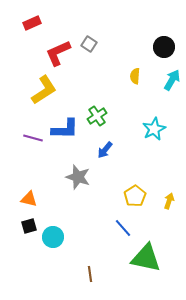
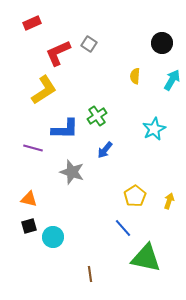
black circle: moved 2 px left, 4 px up
purple line: moved 10 px down
gray star: moved 6 px left, 5 px up
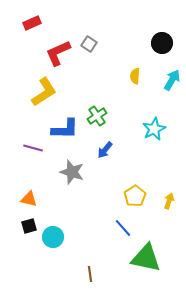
yellow L-shape: moved 2 px down
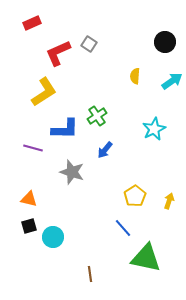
black circle: moved 3 px right, 1 px up
cyan arrow: moved 1 px down; rotated 25 degrees clockwise
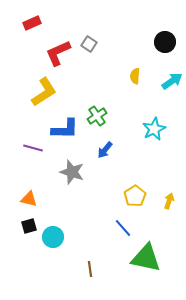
brown line: moved 5 px up
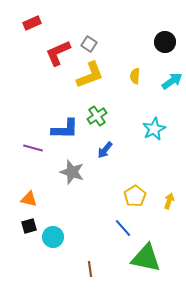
yellow L-shape: moved 46 px right, 17 px up; rotated 12 degrees clockwise
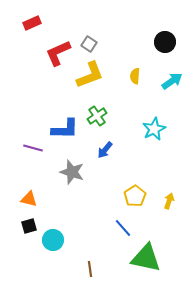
cyan circle: moved 3 px down
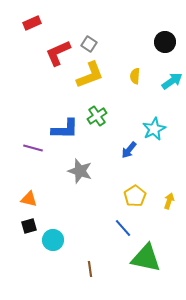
blue arrow: moved 24 px right
gray star: moved 8 px right, 1 px up
